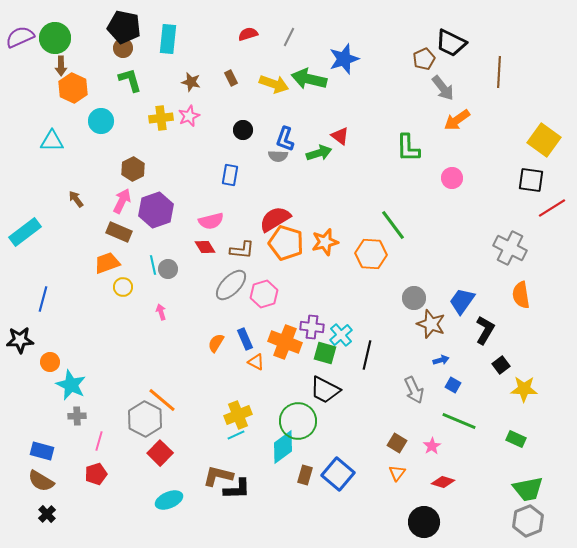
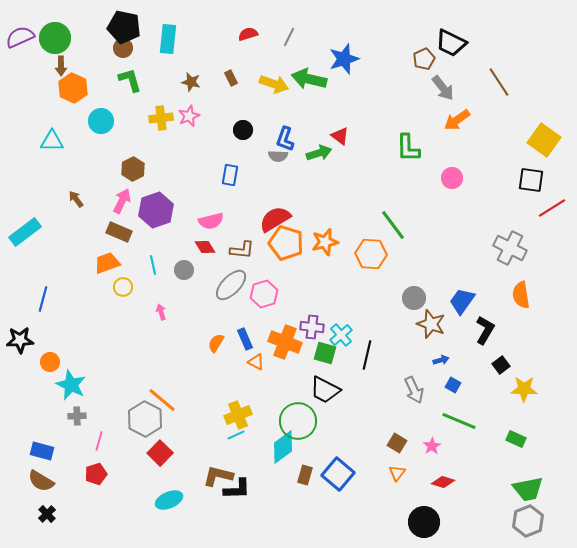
brown line at (499, 72): moved 10 px down; rotated 36 degrees counterclockwise
gray circle at (168, 269): moved 16 px right, 1 px down
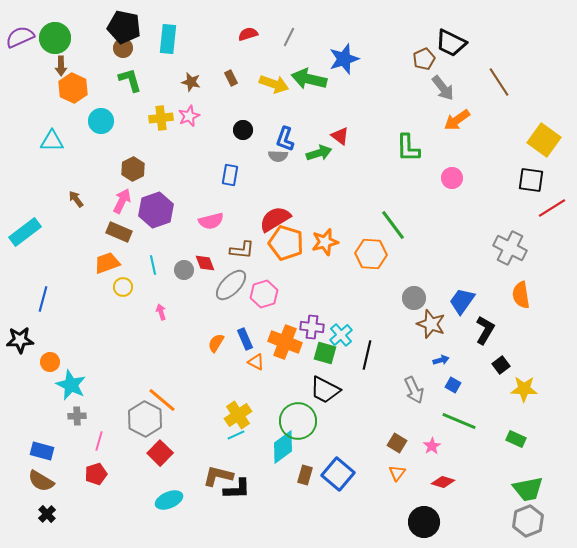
red diamond at (205, 247): moved 16 px down; rotated 10 degrees clockwise
yellow cross at (238, 415): rotated 12 degrees counterclockwise
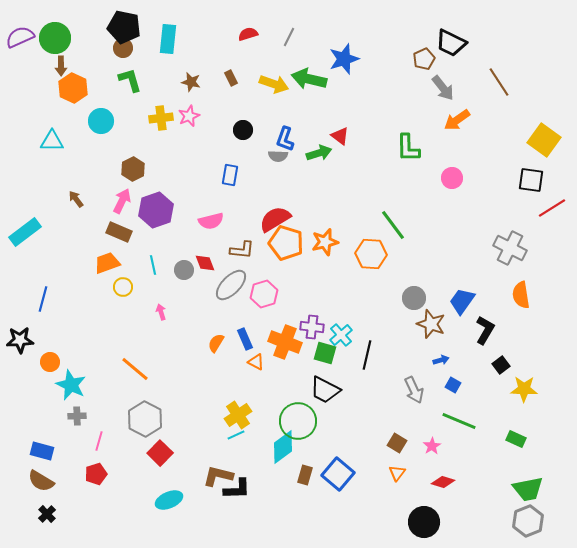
orange line at (162, 400): moved 27 px left, 31 px up
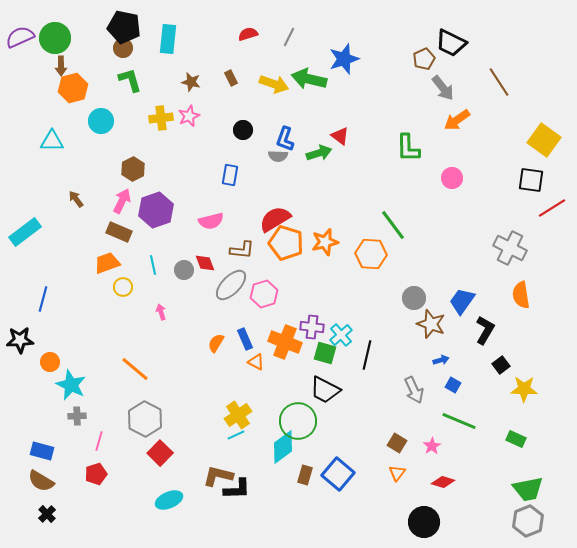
orange hexagon at (73, 88): rotated 20 degrees clockwise
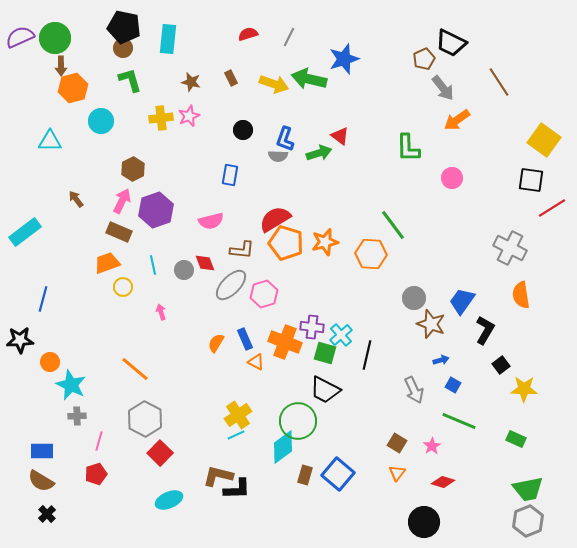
cyan triangle at (52, 141): moved 2 px left
blue rectangle at (42, 451): rotated 15 degrees counterclockwise
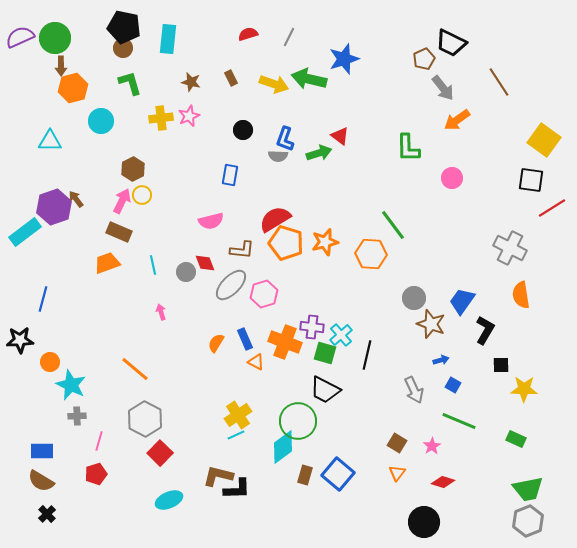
green L-shape at (130, 80): moved 3 px down
purple hexagon at (156, 210): moved 102 px left, 3 px up
gray circle at (184, 270): moved 2 px right, 2 px down
yellow circle at (123, 287): moved 19 px right, 92 px up
black square at (501, 365): rotated 36 degrees clockwise
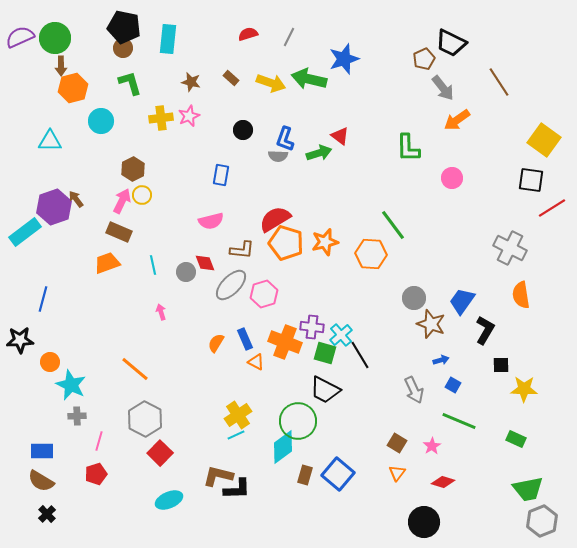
brown rectangle at (231, 78): rotated 21 degrees counterclockwise
yellow arrow at (274, 84): moved 3 px left, 1 px up
blue rectangle at (230, 175): moved 9 px left
black line at (367, 355): moved 7 px left; rotated 44 degrees counterclockwise
gray hexagon at (528, 521): moved 14 px right
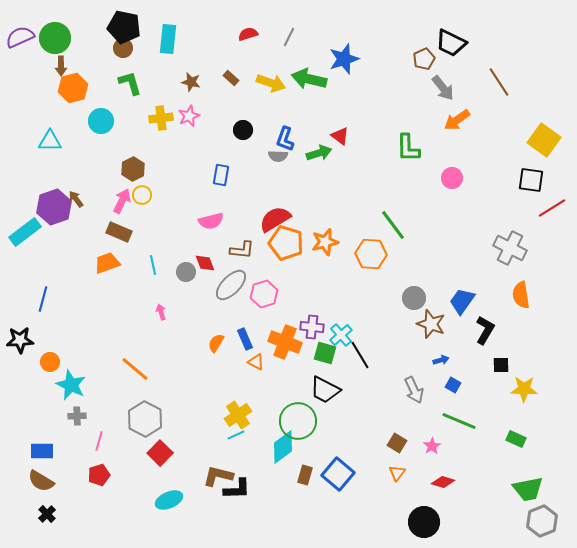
red pentagon at (96, 474): moved 3 px right, 1 px down
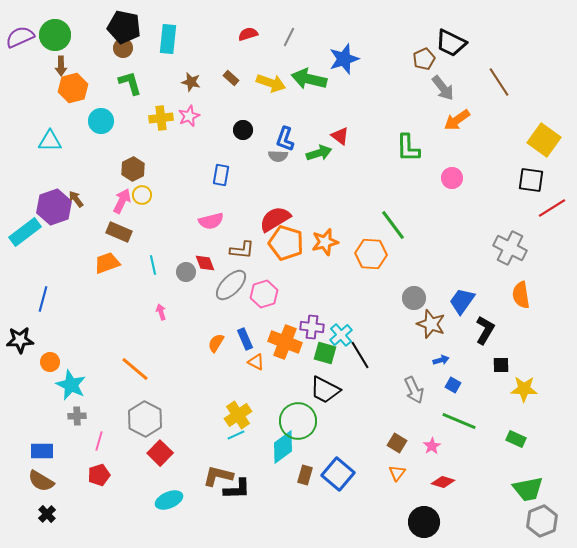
green circle at (55, 38): moved 3 px up
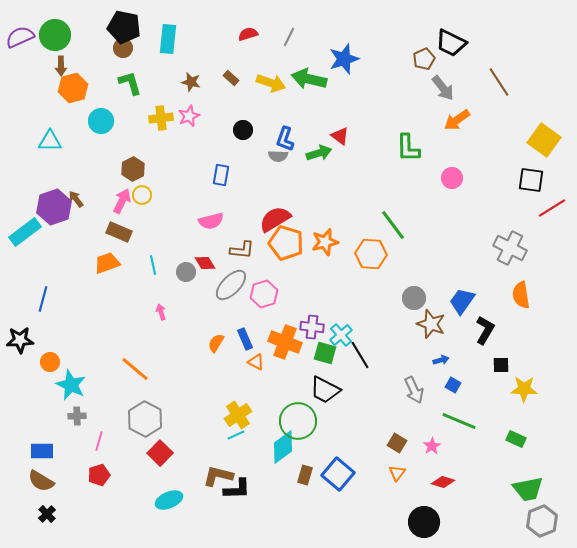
red diamond at (205, 263): rotated 10 degrees counterclockwise
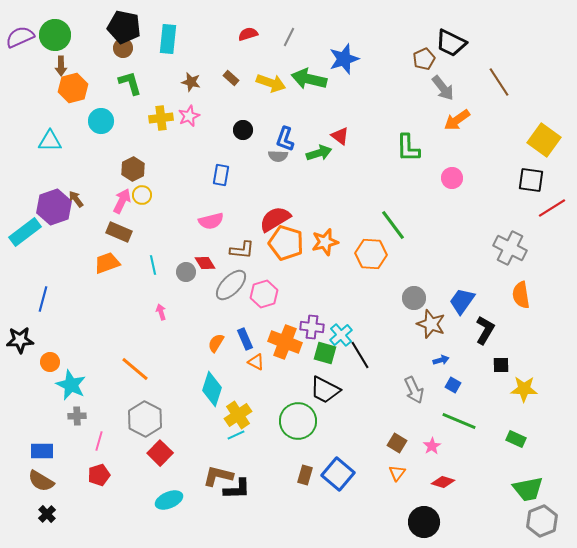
cyan diamond at (283, 447): moved 71 px left, 58 px up; rotated 36 degrees counterclockwise
